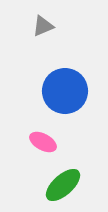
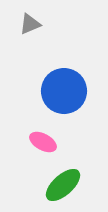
gray triangle: moved 13 px left, 2 px up
blue circle: moved 1 px left
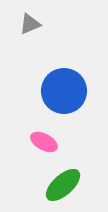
pink ellipse: moved 1 px right
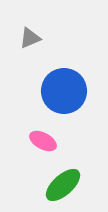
gray triangle: moved 14 px down
pink ellipse: moved 1 px left, 1 px up
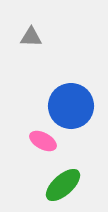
gray triangle: moved 1 px right, 1 px up; rotated 25 degrees clockwise
blue circle: moved 7 px right, 15 px down
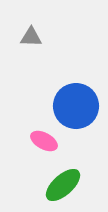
blue circle: moved 5 px right
pink ellipse: moved 1 px right
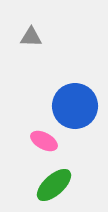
blue circle: moved 1 px left
green ellipse: moved 9 px left
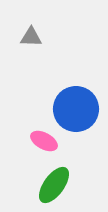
blue circle: moved 1 px right, 3 px down
green ellipse: rotated 12 degrees counterclockwise
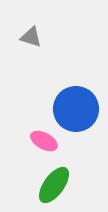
gray triangle: rotated 15 degrees clockwise
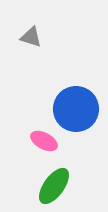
green ellipse: moved 1 px down
